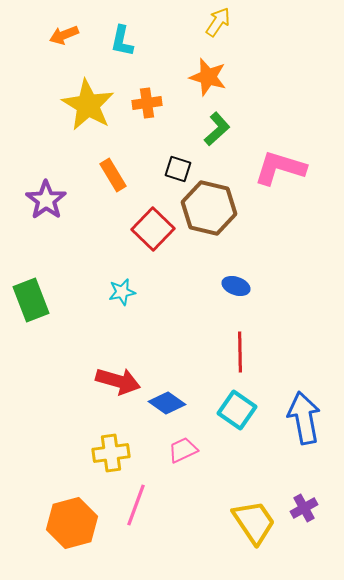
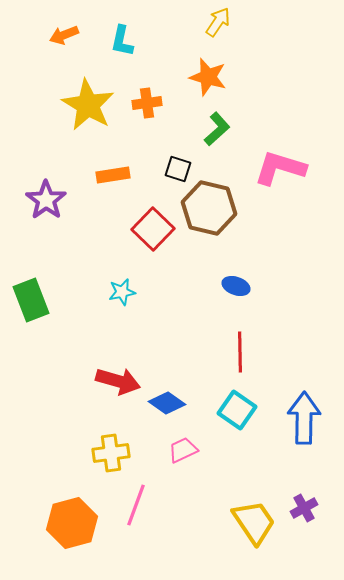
orange rectangle: rotated 68 degrees counterclockwise
blue arrow: rotated 12 degrees clockwise
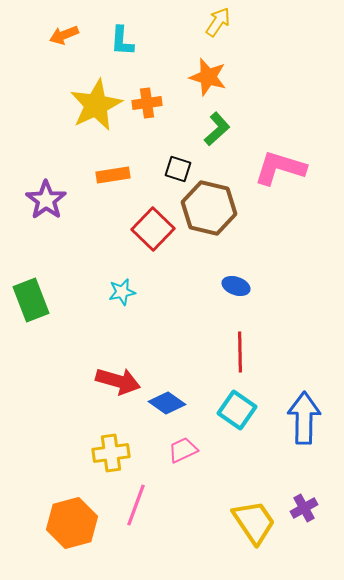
cyan L-shape: rotated 8 degrees counterclockwise
yellow star: moved 8 px right; rotated 16 degrees clockwise
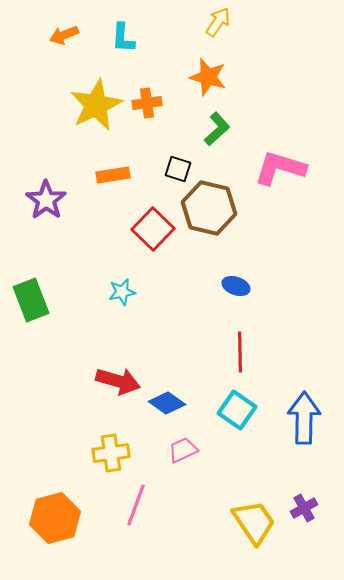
cyan L-shape: moved 1 px right, 3 px up
orange hexagon: moved 17 px left, 5 px up
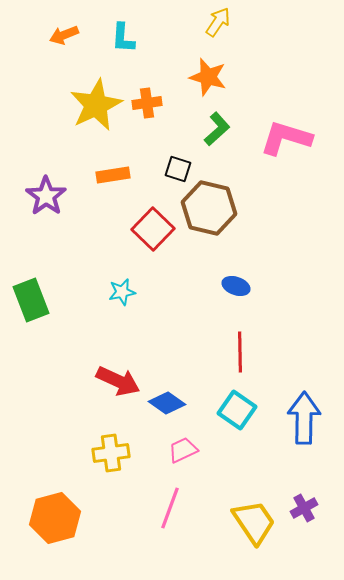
pink L-shape: moved 6 px right, 30 px up
purple star: moved 4 px up
red arrow: rotated 9 degrees clockwise
pink line: moved 34 px right, 3 px down
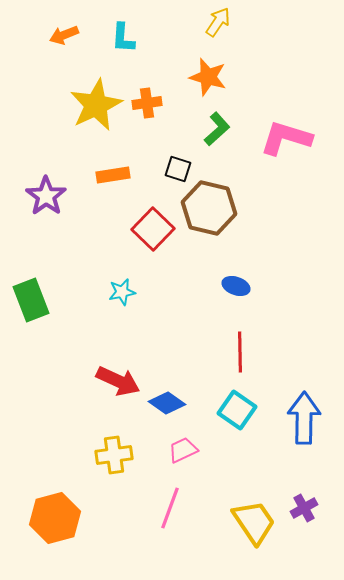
yellow cross: moved 3 px right, 2 px down
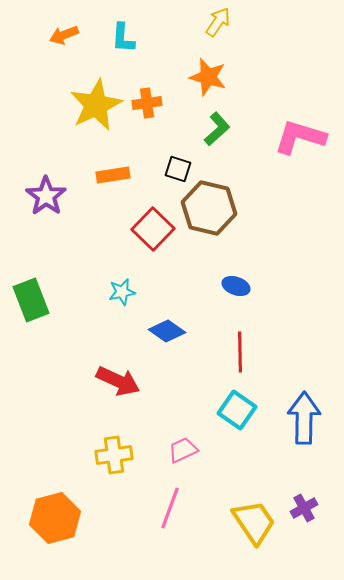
pink L-shape: moved 14 px right, 1 px up
blue diamond: moved 72 px up
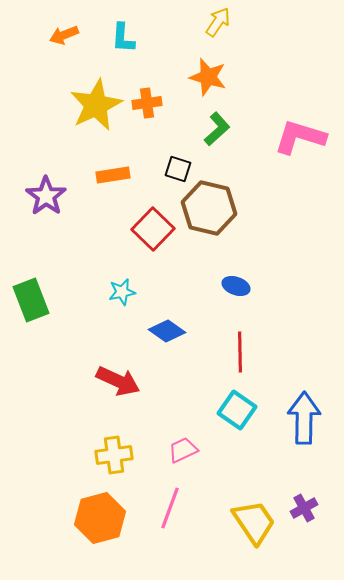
orange hexagon: moved 45 px right
